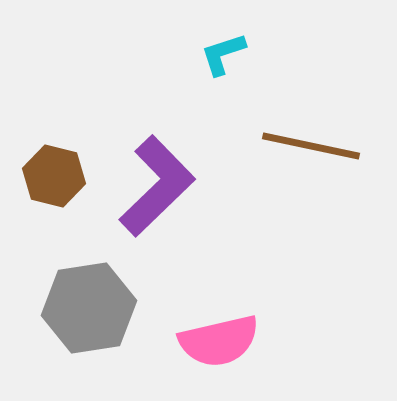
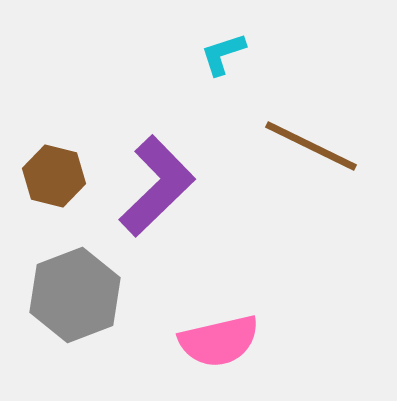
brown line: rotated 14 degrees clockwise
gray hexagon: moved 14 px left, 13 px up; rotated 12 degrees counterclockwise
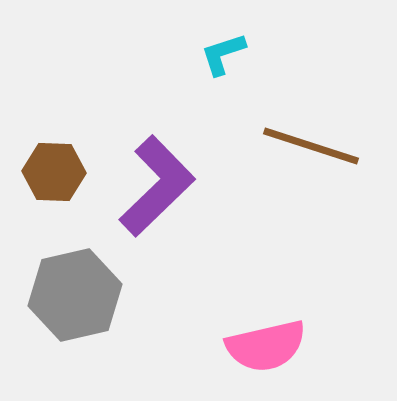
brown line: rotated 8 degrees counterclockwise
brown hexagon: moved 4 px up; rotated 12 degrees counterclockwise
gray hexagon: rotated 8 degrees clockwise
pink semicircle: moved 47 px right, 5 px down
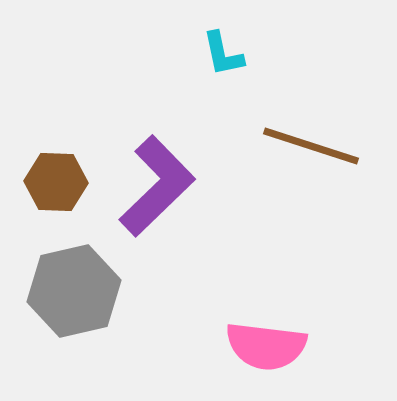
cyan L-shape: rotated 84 degrees counterclockwise
brown hexagon: moved 2 px right, 10 px down
gray hexagon: moved 1 px left, 4 px up
pink semicircle: rotated 20 degrees clockwise
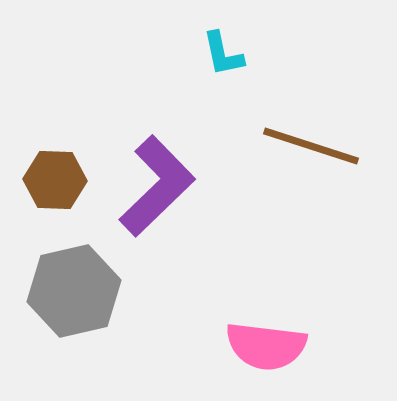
brown hexagon: moved 1 px left, 2 px up
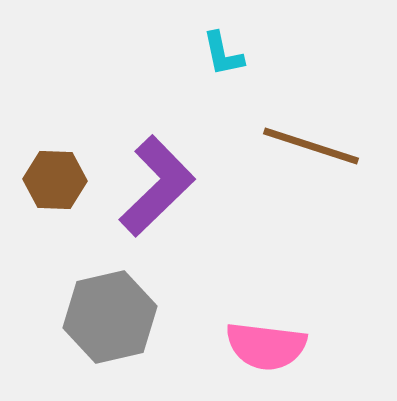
gray hexagon: moved 36 px right, 26 px down
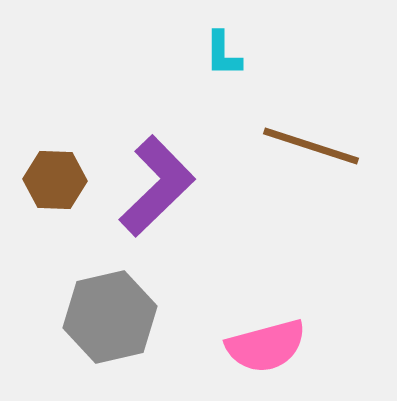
cyan L-shape: rotated 12 degrees clockwise
pink semicircle: rotated 22 degrees counterclockwise
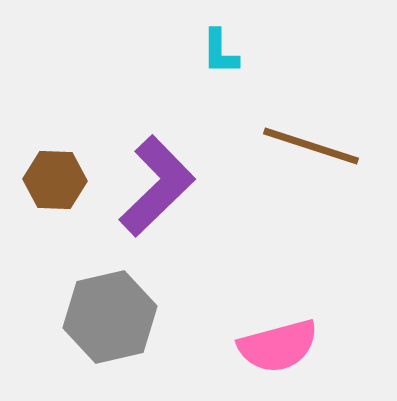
cyan L-shape: moved 3 px left, 2 px up
pink semicircle: moved 12 px right
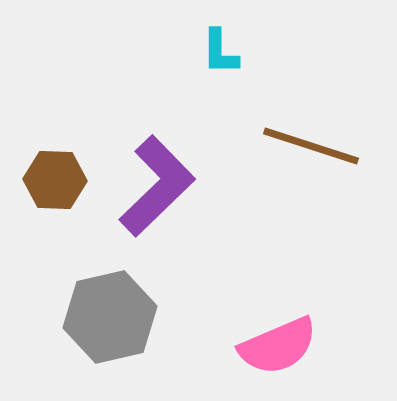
pink semicircle: rotated 8 degrees counterclockwise
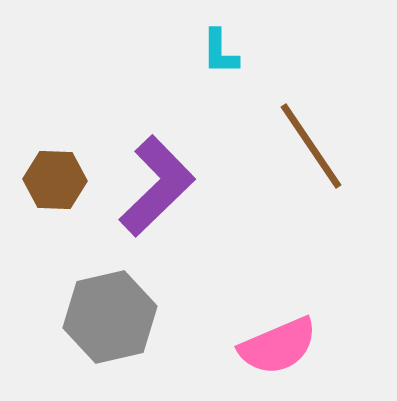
brown line: rotated 38 degrees clockwise
